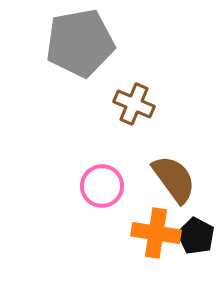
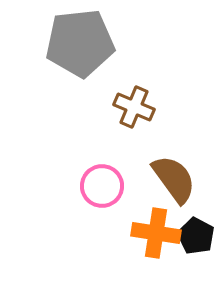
gray pentagon: rotated 4 degrees clockwise
brown cross: moved 3 px down
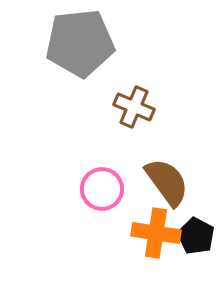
brown semicircle: moved 7 px left, 3 px down
pink circle: moved 3 px down
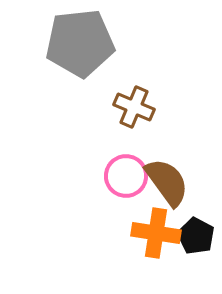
pink circle: moved 24 px right, 13 px up
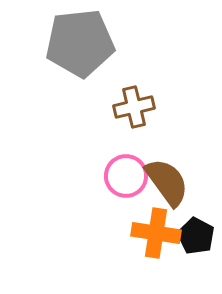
brown cross: rotated 36 degrees counterclockwise
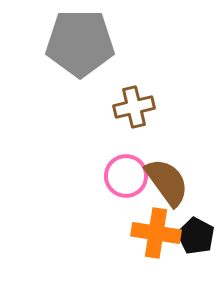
gray pentagon: rotated 6 degrees clockwise
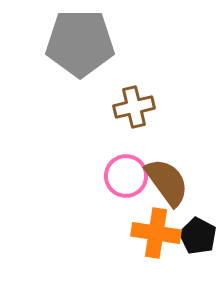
black pentagon: moved 2 px right
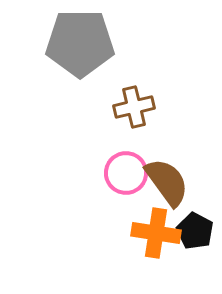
pink circle: moved 3 px up
black pentagon: moved 3 px left, 5 px up
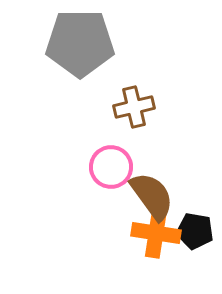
pink circle: moved 15 px left, 6 px up
brown semicircle: moved 15 px left, 14 px down
black pentagon: rotated 18 degrees counterclockwise
